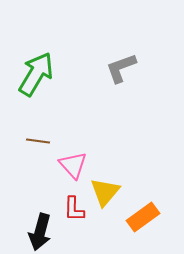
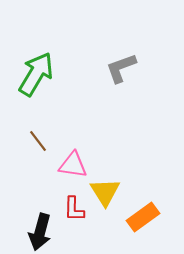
brown line: rotated 45 degrees clockwise
pink triangle: rotated 40 degrees counterclockwise
yellow triangle: rotated 12 degrees counterclockwise
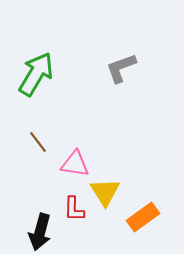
brown line: moved 1 px down
pink triangle: moved 2 px right, 1 px up
